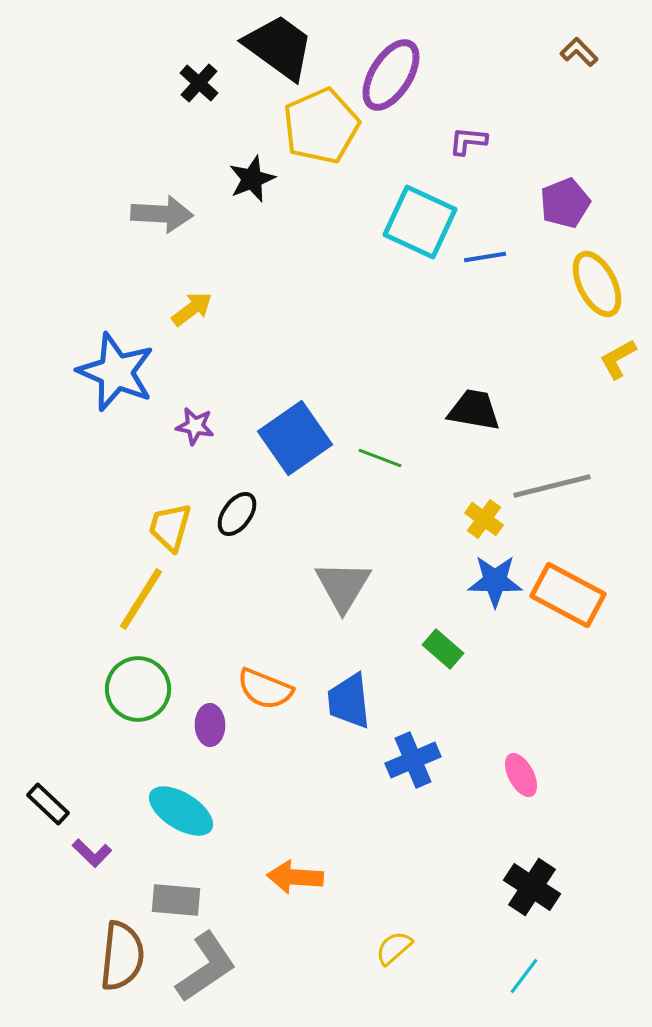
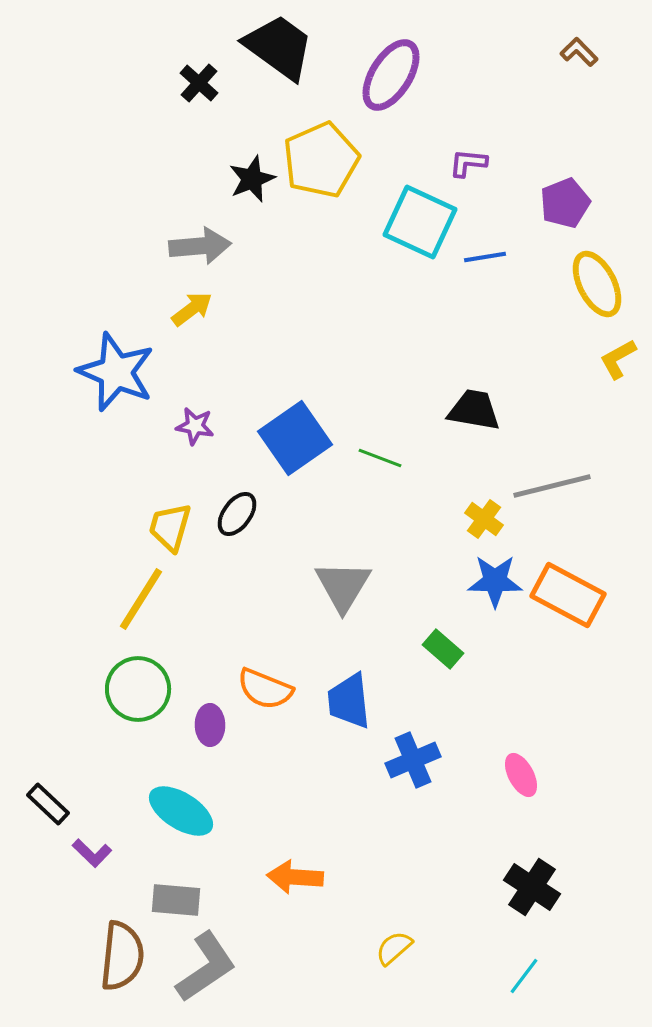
yellow pentagon at (321, 126): moved 34 px down
purple L-shape at (468, 141): moved 22 px down
gray arrow at (162, 214): moved 38 px right, 32 px down; rotated 8 degrees counterclockwise
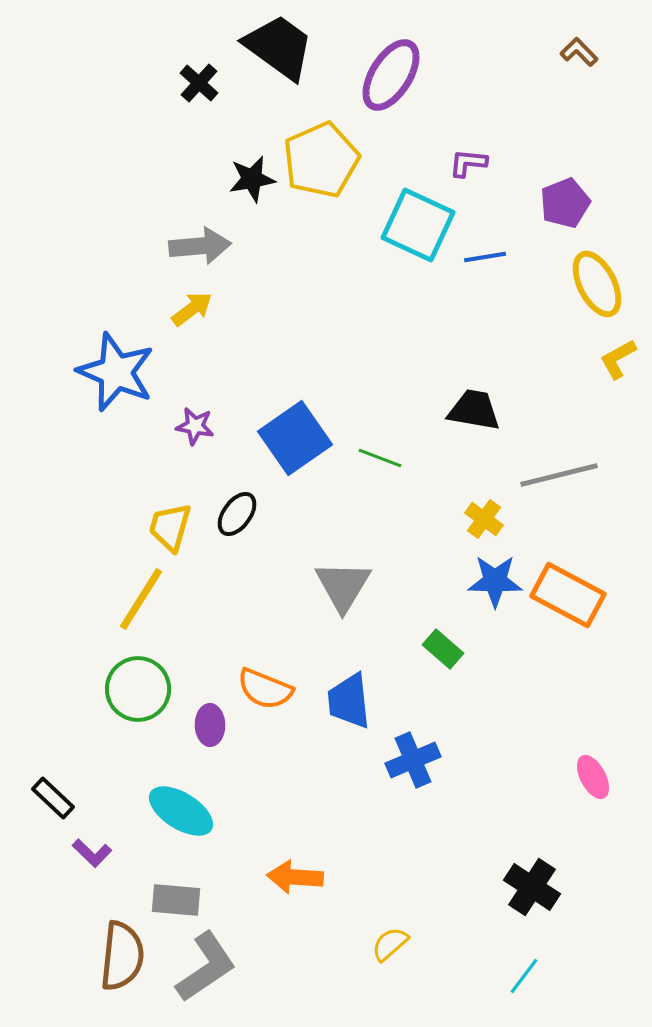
black star at (252, 179): rotated 12 degrees clockwise
cyan square at (420, 222): moved 2 px left, 3 px down
gray line at (552, 486): moved 7 px right, 11 px up
pink ellipse at (521, 775): moved 72 px right, 2 px down
black rectangle at (48, 804): moved 5 px right, 6 px up
yellow semicircle at (394, 948): moved 4 px left, 4 px up
